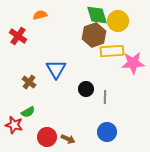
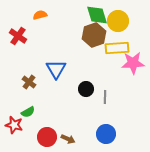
yellow rectangle: moved 5 px right, 3 px up
blue circle: moved 1 px left, 2 px down
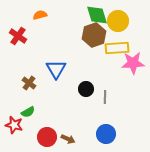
brown cross: moved 1 px down
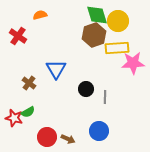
red star: moved 7 px up
blue circle: moved 7 px left, 3 px up
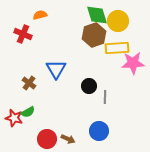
red cross: moved 5 px right, 2 px up; rotated 12 degrees counterclockwise
black circle: moved 3 px right, 3 px up
red circle: moved 2 px down
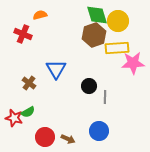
red circle: moved 2 px left, 2 px up
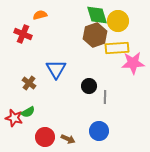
brown hexagon: moved 1 px right
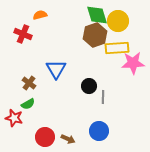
gray line: moved 2 px left
green semicircle: moved 8 px up
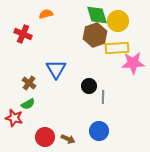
orange semicircle: moved 6 px right, 1 px up
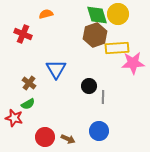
yellow circle: moved 7 px up
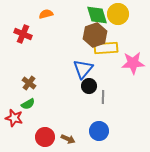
yellow rectangle: moved 11 px left
blue triangle: moved 27 px right; rotated 10 degrees clockwise
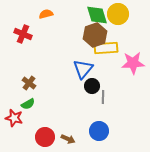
black circle: moved 3 px right
